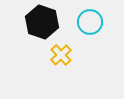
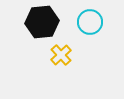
black hexagon: rotated 24 degrees counterclockwise
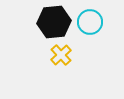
black hexagon: moved 12 px right
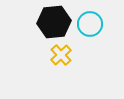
cyan circle: moved 2 px down
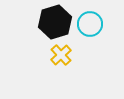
black hexagon: moved 1 px right; rotated 12 degrees counterclockwise
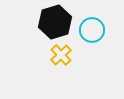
cyan circle: moved 2 px right, 6 px down
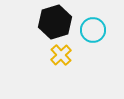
cyan circle: moved 1 px right
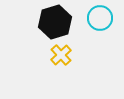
cyan circle: moved 7 px right, 12 px up
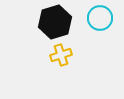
yellow cross: rotated 25 degrees clockwise
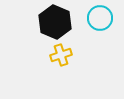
black hexagon: rotated 20 degrees counterclockwise
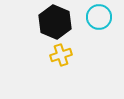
cyan circle: moved 1 px left, 1 px up
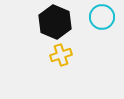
cyan circle: moved 3 px right
